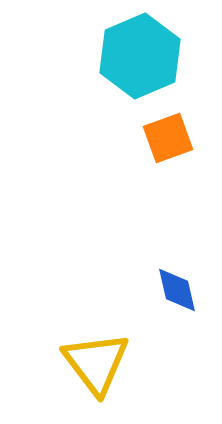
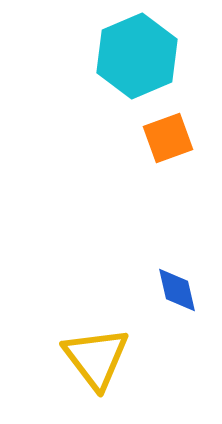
cyan hexagon: moved 3 px left
yellow triangle: moved 5 px up
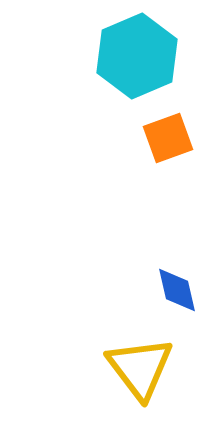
yellow triangle: moved 44 px right, 10 px down
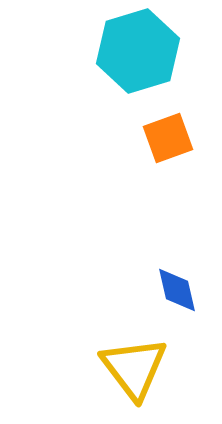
cyan hexagon: moved 1 px right, 5 px up; rotated 6 degrees clockwise
yellow triangle: moved 6 px left
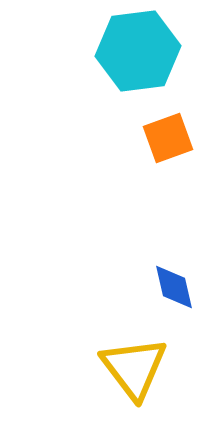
cyan hexagon: rotated 10 degrees clockwise
blue diamond: moved 3 px left, 3 px up
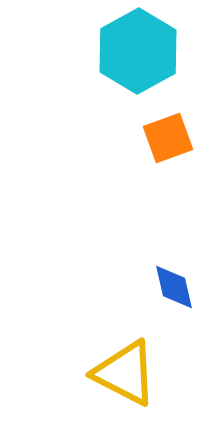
cyan hexagon: rotated 22 degrees counterclockwise
yellow triangle: moved 9 px left, 5 px down; rotated 26 degrees counterclockwise
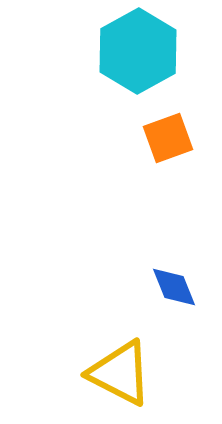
blue diamond: rotated 9 degrees counterclockwise
yellow triangle: moved 5 px left
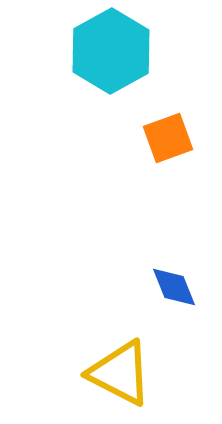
cyan hexagon: moved 27 px left
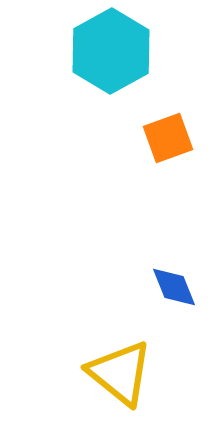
yellow triangle: rotated 12 degrees clockwise
